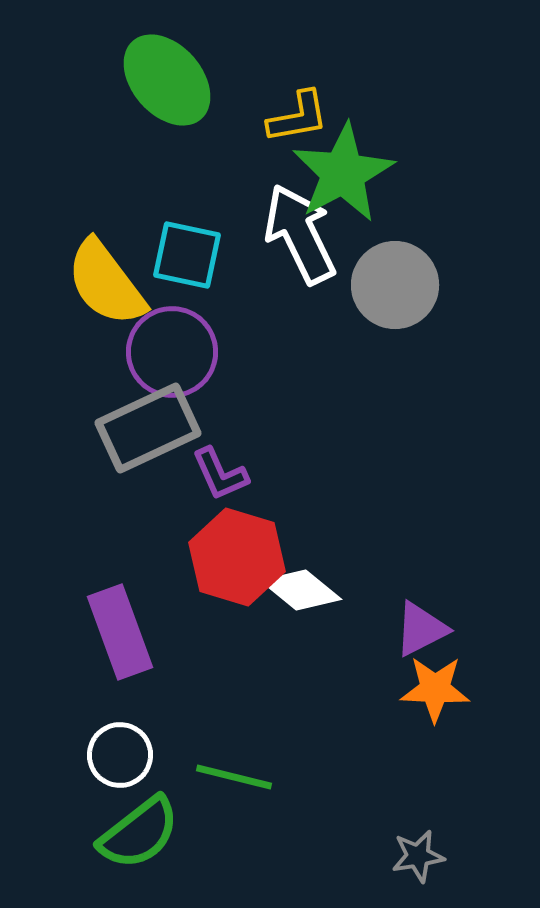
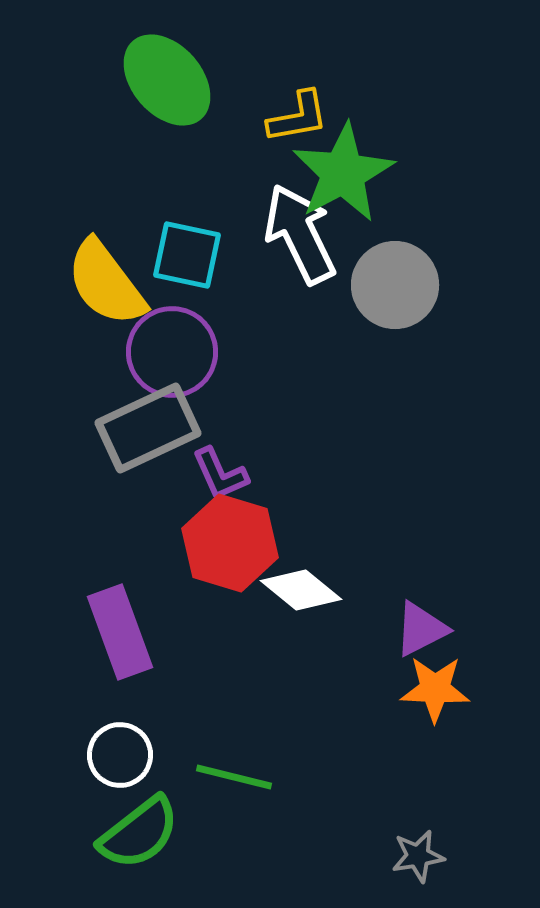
red hexagon: moved 7 px left, 14 px up
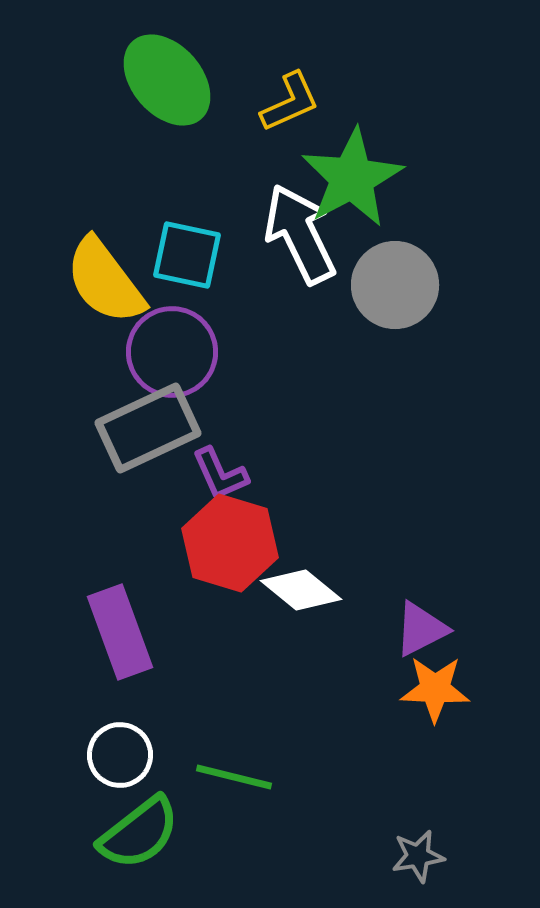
yellow L-shape: moved 8 px left, 15 px up; rotated 14 degrees counterclockwise
green star: moved 9 px right, 5 px down
yellow semicircle: moved 1 px left, 2 px up
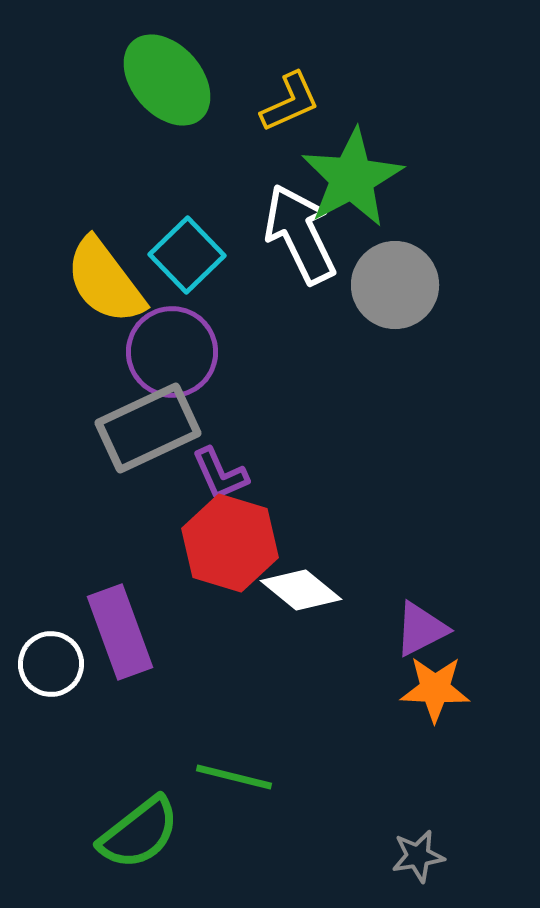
cyan square: rotated 34 degrees clockwise
white circle: moved 69 px left, 91 px up
